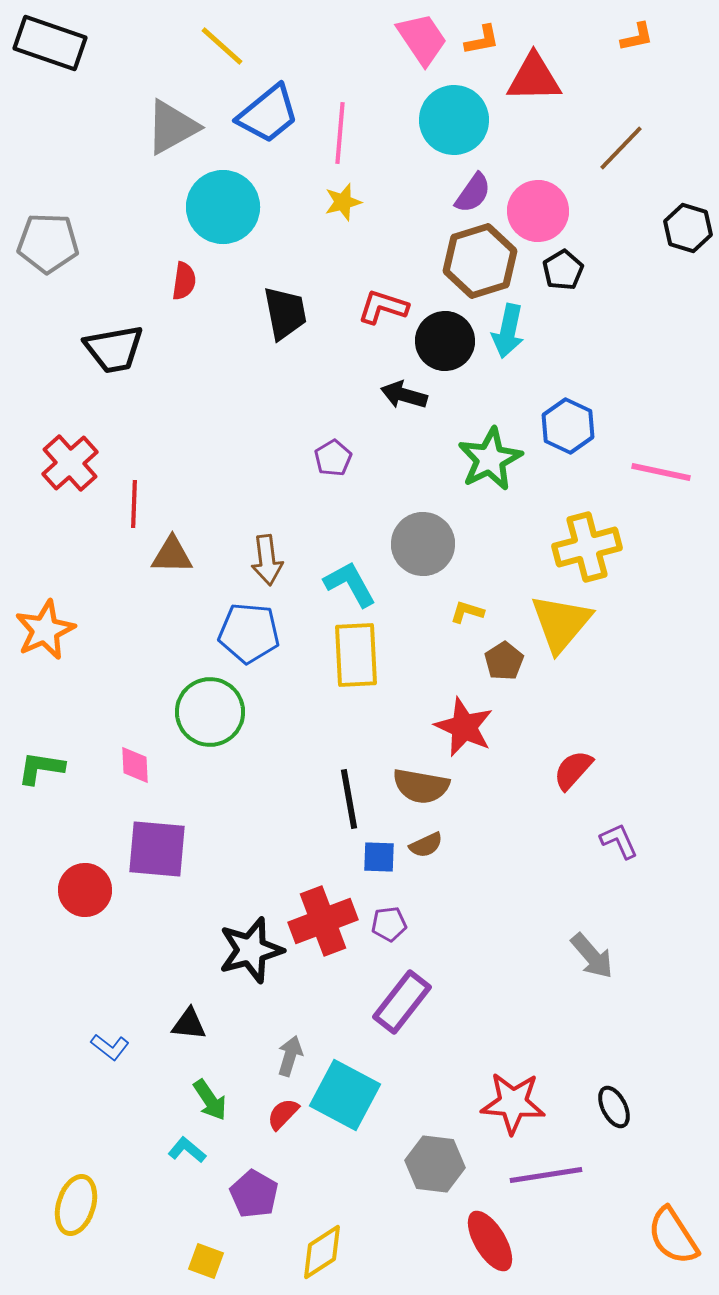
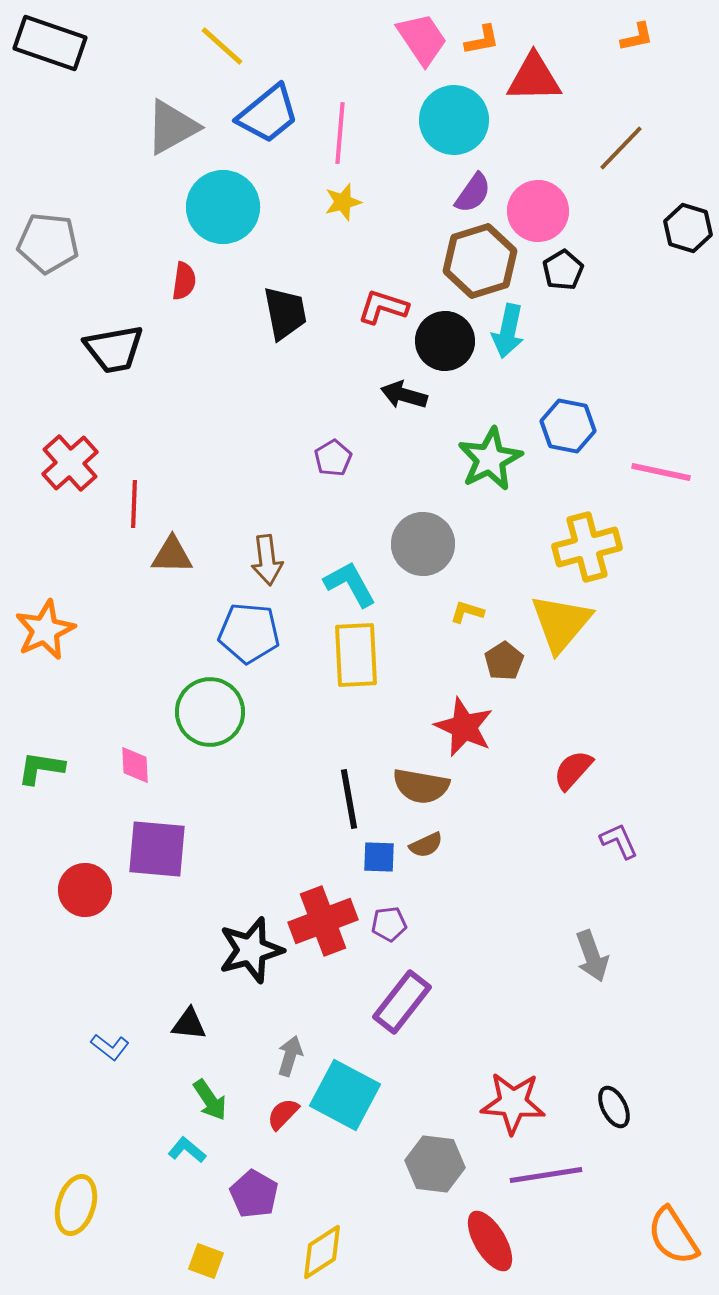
gray pentagon at (48, 243): rotated 4 degrees clockwise
blue hexagon at (568, 426): rotated 14 degrees counterclockwise
gray arrow at (592, 956): rotated 21 degrees clockwise
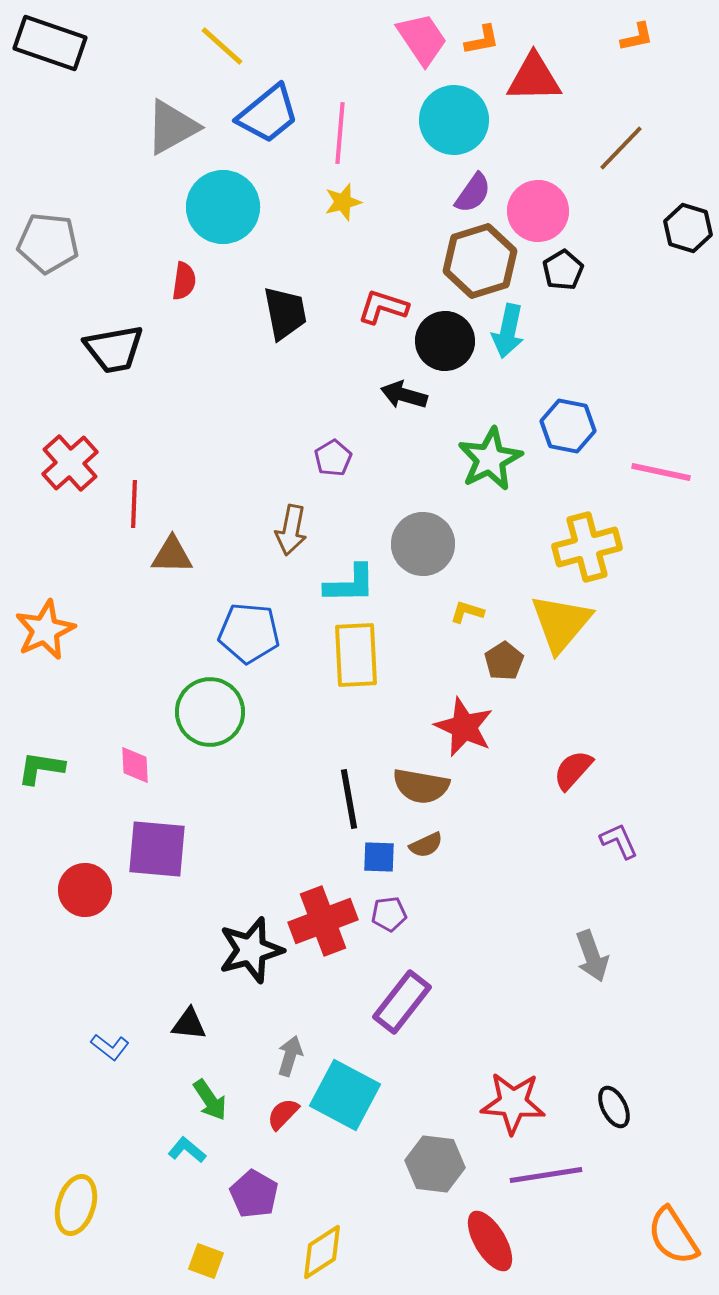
brown arrow at (267, 560): moved 24 px right, 30 px up; rotated 18 degrees clockwise
cyan L-shape at (350, 584): rotated 118 degrees clockwise
purple pentagon at (389, 924): moved 10 px up
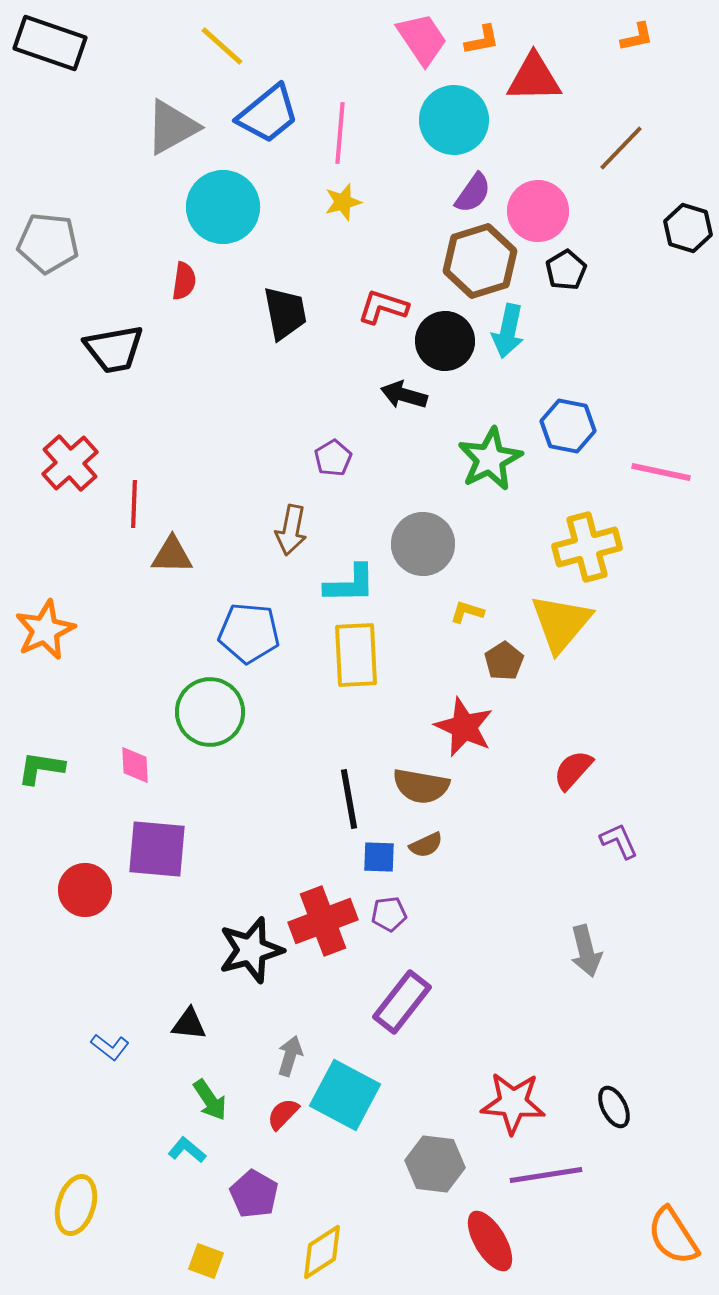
black pentagon at (563, 270): moved 3 px right
gray arrow at (592, 956): moved 6 px left, 5 px up; rotated 6 degrees clockwise
